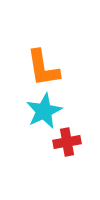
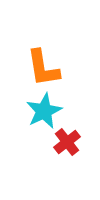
red cross: rotated 28 degrees counterclockwise
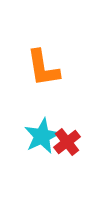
cyan star: moved 2 px left, 25 px down
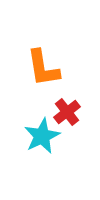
red cross: moved 30 px up
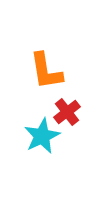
orange L-shape: moved 3 px right, 3 px down
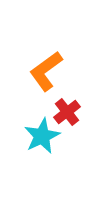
orange L-shape: rotated 63 degrees clockwise
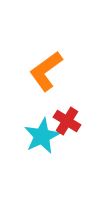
red cross: moved 9 px down; rotated 20 degrees counterclockwise
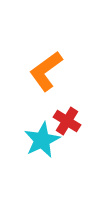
cyan star: moved 4 px down
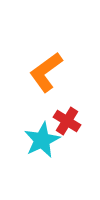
orange L-shape: moved 1 px down
